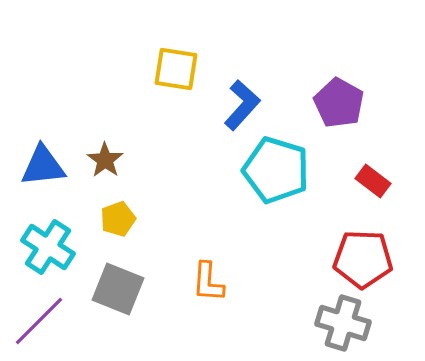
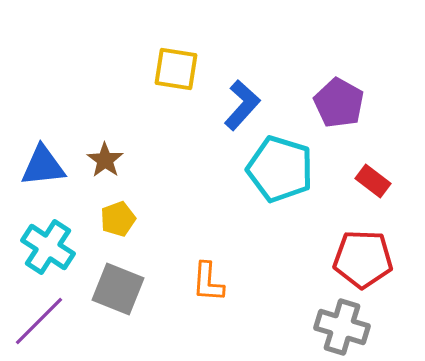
cyan pentagon: moved 4 px right, 1 px up
gray cross: moved 1 px left, 4 px down
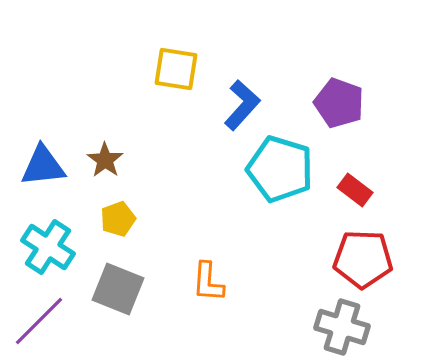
purple pentagon: rotated 9 degrees counterclockwise
red rectangle: moved 18 px left, 9 px down
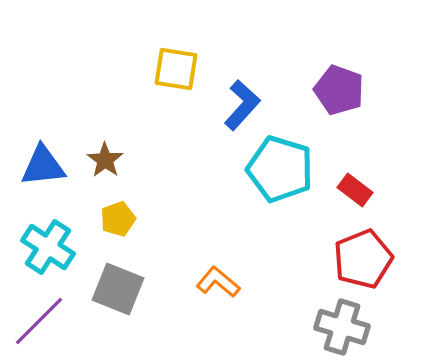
purple pentagon: moved 13 px up
red pentagon: rotated 24 degrees counterclockwise
orange L-shape: moved 10 px right; rotated 126 degrees clockwise
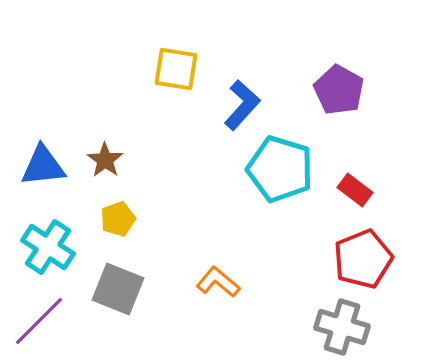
purple pentagon: rotated 9 degrees clockwise
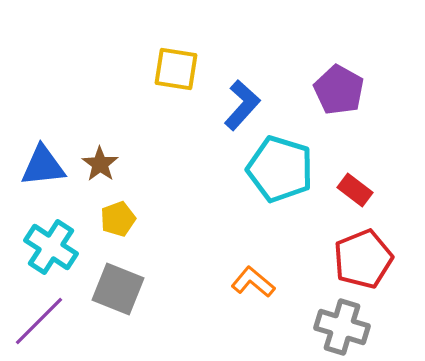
brown star: moved 5 px left, 4 px down
cyan cross: moved 3 px right
orange L-shape: moved 35 px right
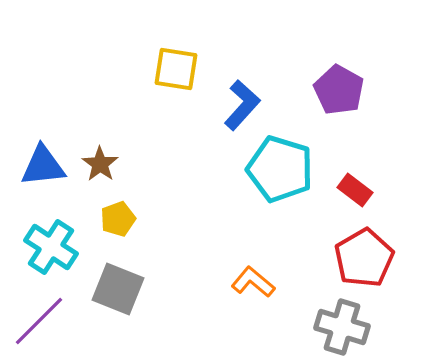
red pentagon: moved 1 px right, 1 px up; rotated 8 degrees counterclockwise
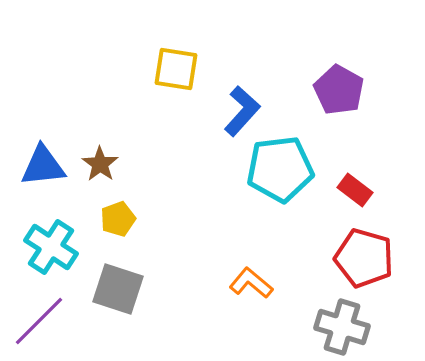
blue L-shape: moved 6 px down
cyan pentagon: rotated 24 degrees counterclockwise
red pentagon: rotated 26 degrees counterclockwise
orange L-shape: moved 2 px left, 1 px down
gray square: rotated 4 degrees counterclockwise
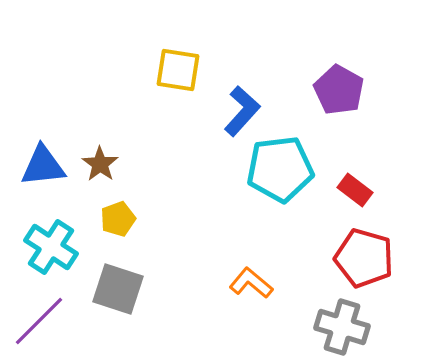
yellow square: moved 2 px right, 1 px down
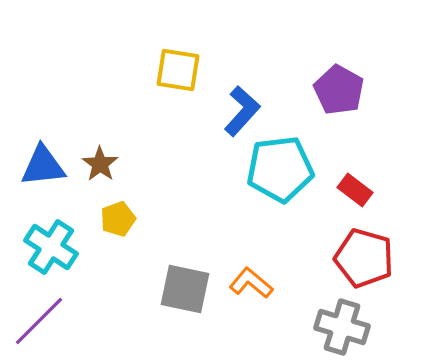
gray square: moved 67 px right; rotated 6 degrees counterclockwise
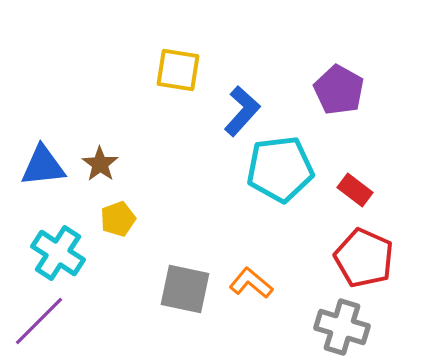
cyan cross: moved 7 px right, 6 px down
red pentagon: rotated 8 degrees clockwise
